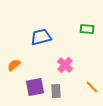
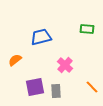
orange semicircle: moved 1 px right, 5 px up
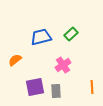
green rectangle: moved 16 px left, 5 px down; rotated 48 degrees counterclockwise
pink cross: moved 2 px left; rotated 14 degrees clockwise
orange line: rotated 40 degrees clockwise
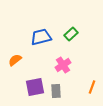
orange line: rotated 24 degrees clockwise
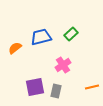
orange semicircle: moved 12 px up
orange line: rotated 56 degrees clockwise
gray rectangle: rotated 16 degrees clockwise
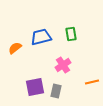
green rectangle: rotated 56 degrees counterclockwise
orange line: moved 5 px up
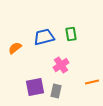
blue trapezoid: moved 3 px right
pink cross: moved 2 px left
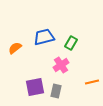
green rectangle: moved 9 px down; rotated 40 degrees clockwise
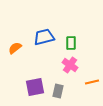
green rectangle: rotated 32 degrees counterclockwise
pink cross: moved 9 px right; rotated 21 degrees counterclockwise
gray rectangle: moved 2 px right
